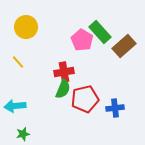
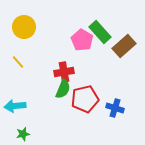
yellow circle: moved 2 px left
blue cross: rotated 24 degrees clockwise
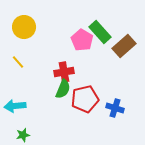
green star: moved 1 px down
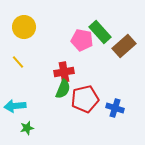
pink pentagon: rotated 20 degrees counterclockwise
green star: moved 4 px right, 7 px up
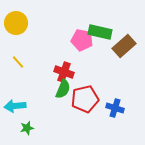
yellow circle: moved 8 px left, 4 px up
green rectangle: rotated 35 degrees counterclockwise
red cross: rotated 30 degrees clockwise
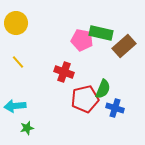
green rectangle: moved 1 px right, 1 px down
green semicircle: moved 40 px right
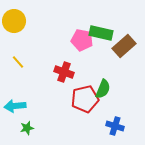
yellow circle: moved 2 px left, 2 px up
blue cross: moved 18 px down
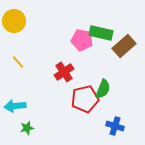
red cross: rotated 36 degrees clockwise
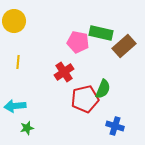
pink pentagon: moved 4 px left, 2 px down
yellow line: rotated 48 degrees clockwise
